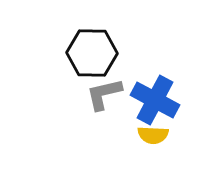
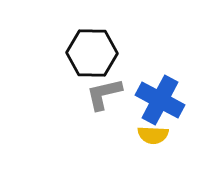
blue cross: moved 5 px right
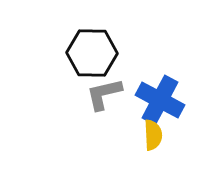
yellow semicircle: rotated 96 degrees counterclockwise
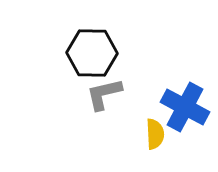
blue cross: moved 25 px right, 7 px down
yellow semicircle: moved 2 px right, 1 px up
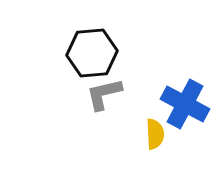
black hexagon: rotated 6 degrees counterclockwise
blue cross: moved 3 px up
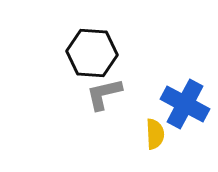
black hexagon: rotated 9 degrees clockwise
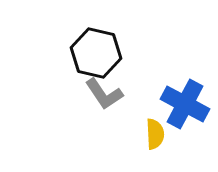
black hexagon: moved 4 px right; rotated 9 degrees clockwise
gray L-shape: rotated 111 degrees counterclockwise
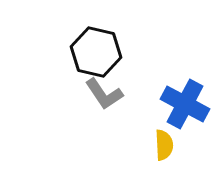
black hexagon: moved 1 px up
yellow semicircle: moved 9 px right, 11 px down
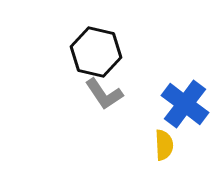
blue cross: rotated 9 degrees clockwise
